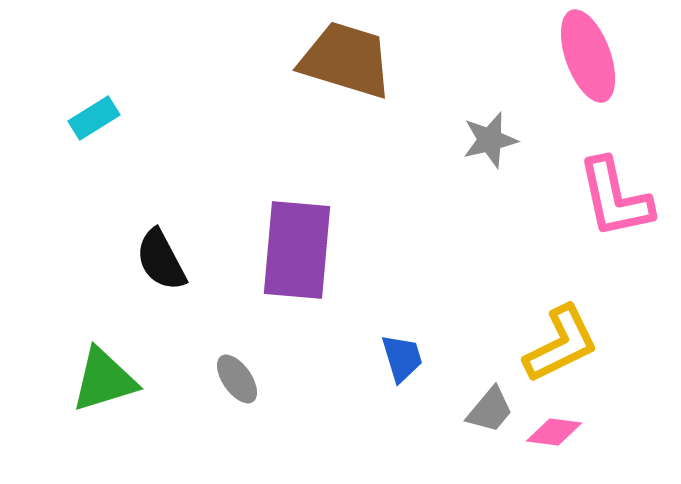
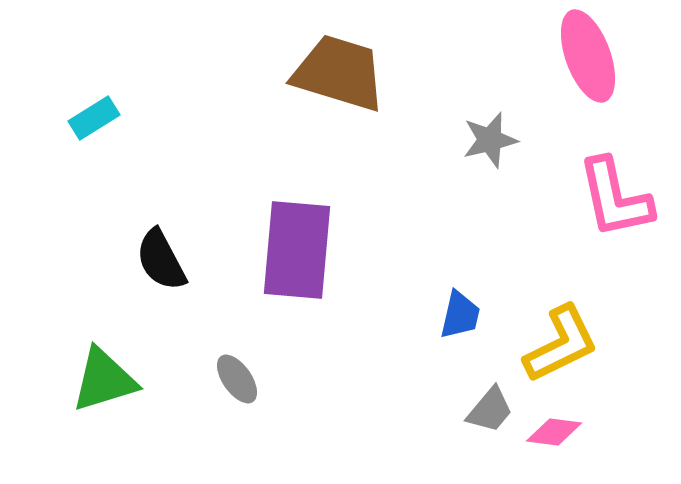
brown trapezoid: moved 7 px left, 13 px down
blue trapezoid: moved 58 px right, 43 px up; rotated 30 degrees clockwise
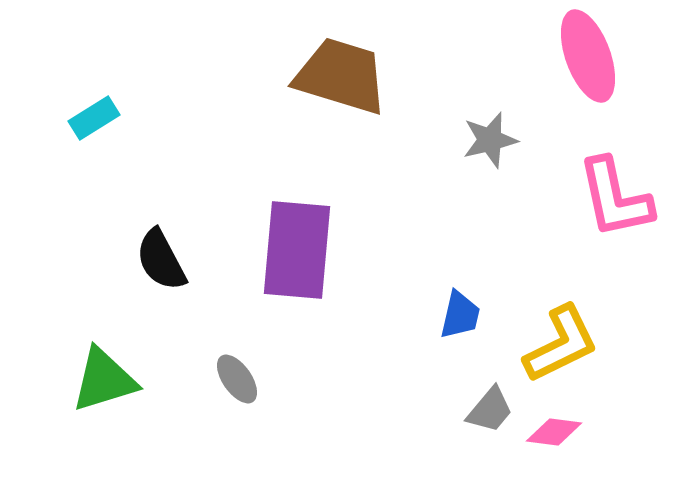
brown trapezoid: moved 2 px right, 3 px down
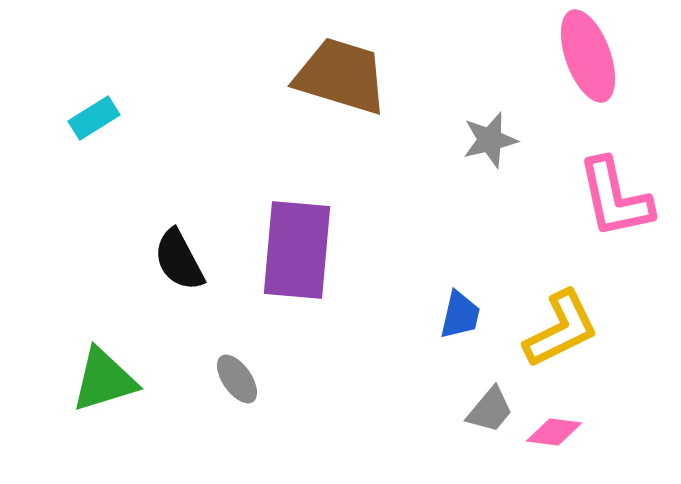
black semicircle: moved 18 px right
yellow L-shape: moved 15 px up
